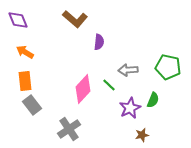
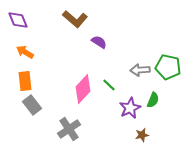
purple semicircle: rotated 63 degrees counterclockwise
gray arrow: moved 12 px right
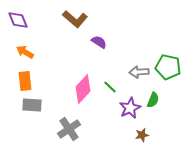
gray arrow: moved 1 px left, 2 px down
green line: moved 1 px right, 2 px down
gray rectangle: rotated 48 degrees counterclockwise
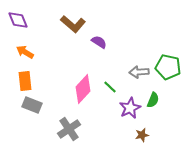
brown L-shape: moved 2 px left, 5 px down
gray rectangle: rotated 18 degrees clockwise
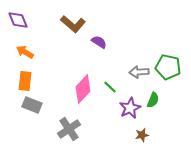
orange rectangle: rotated 12 degrees clockwise
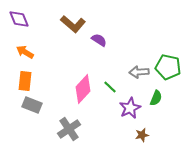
purple diamond: moved 1 px right, 1 px up
purple semicircle: moved 2 px up
green semicircle: moved 3 px right, 2 px up
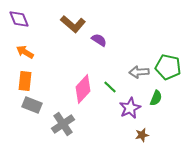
gray cross: moved 6 px left, 5 px up
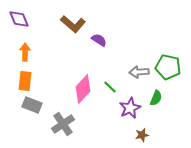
orange arrow: rotated 60 degrees clockwise
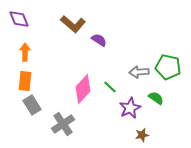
green semicircle: rotated 77 degrees counterclockwise
gray rectangle: rotated 36 degrees clockwise
